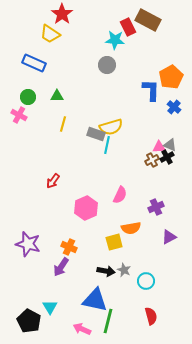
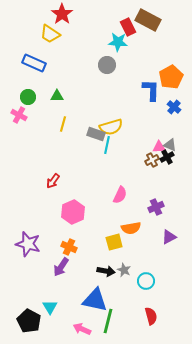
cyan star: moved 3 px right, 2 px down
pink hexagon: moved 13 px left, 4 px down
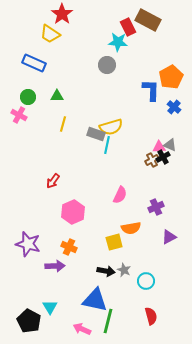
black cross: moved 4 px left
purple arrow: moved 6 px left, 1 px up; rotated 126 degrees counterclockwise
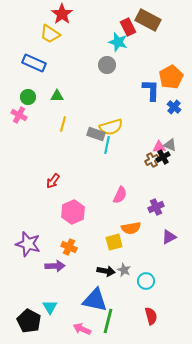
cyan star: rotated 12 degrees clockwise
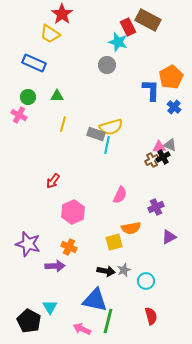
gray star: rotated 24 degrees clockwise
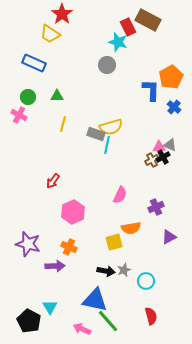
green line: rotated 55 degrees counterclockwise
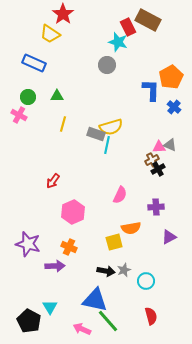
red star: moved 1 px right
black cross: moved 5 px left, 12 px down
purple cross: rotated 21 degrees clockwise
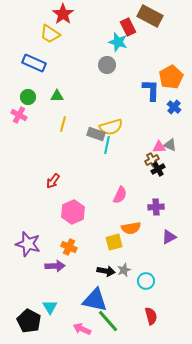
brown rectangle: moved 2 px right, 4 px up
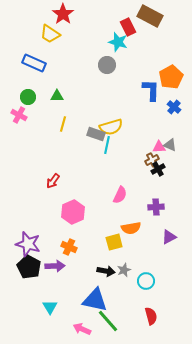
black pentagon: moved 54 px up
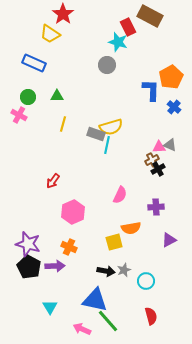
purple triangle: moved 3 px down
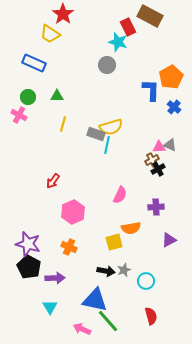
purple arrow: moved 12 px down
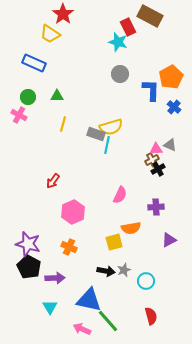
gray circle: moved 13 px right, 9 px down
pink triangle: moved 3 px left, 2 px down
blue triangle: moved 6 px left
